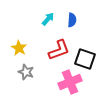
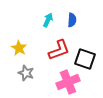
cyan arrow: moved 1 px down; rotated 16 degrees counterclockwise
gray star: moved 1 px down
pink cross: moved 2 px left
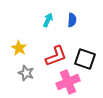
red L-shape: moved 3 px left, 6 px down
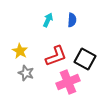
yellow star: moved 1 px right, 3 px down
black square: rotated 10 degrees clockwise
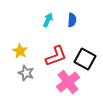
pink cross: rotated 15 degrees counterclockwise
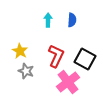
cyan arrow: rotated 24 degrees counterclockwise
red L-shape: rotated 45 degrees counterclockwise
gray star: moved 2 px up
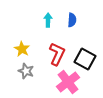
yellow star: moved 2 px right, 2 px up
red L-shape: moved 1 px right, 2 px up
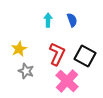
blue semicircle: rotated 24 degrees counterclockwise
yellow star: moved 3 px left; rotated 14 degrees clockwise
black square: moved 3 px up
pink cross: moved 1 px left, 1 px up; rotated 10 degrees counterclockwise
